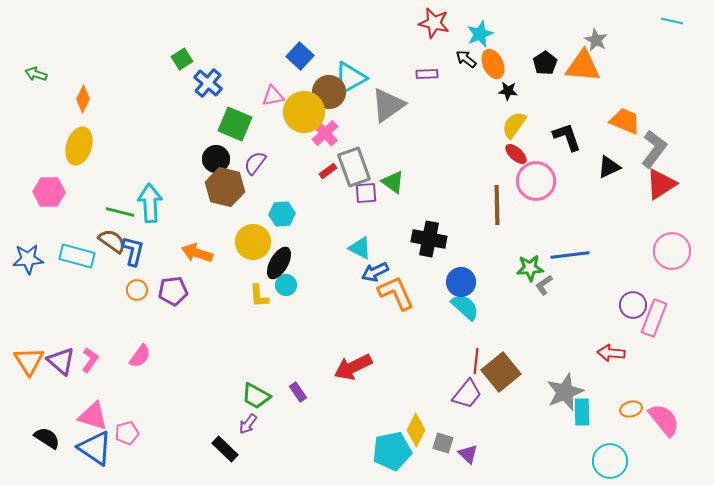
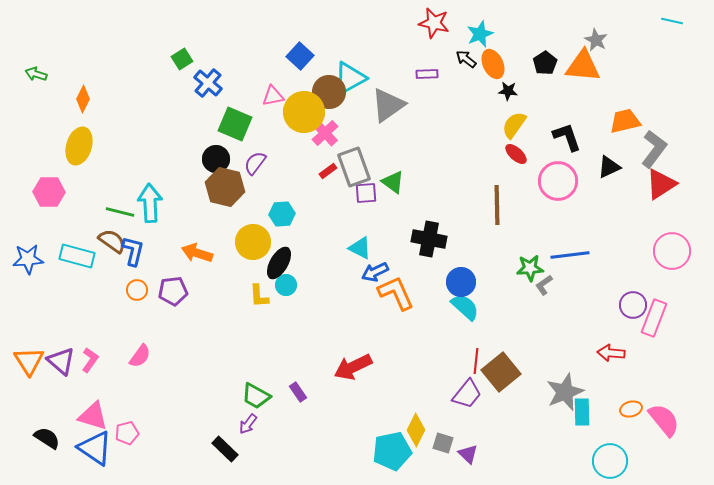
orange trapezoid at (625, 121): rotated 36 degrees counterclockwise
pink circle at (536, 181): moved 22 px right
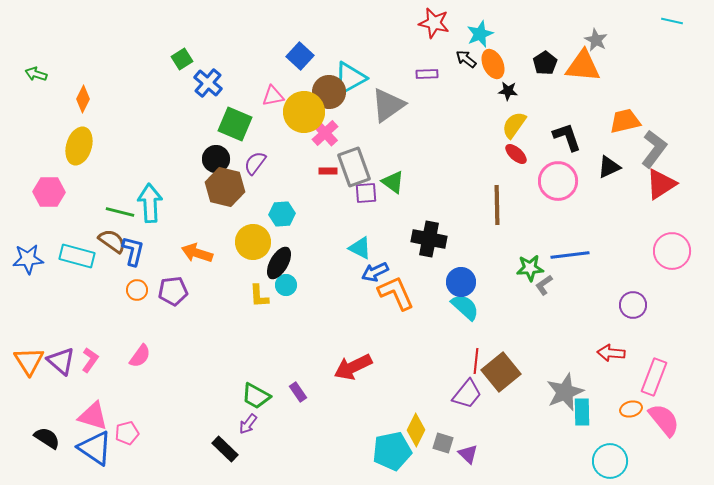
red rectangle at (328, 171): rotated 36 degrees clockwise
pink rectangle at (654, 318): moved 59 px down
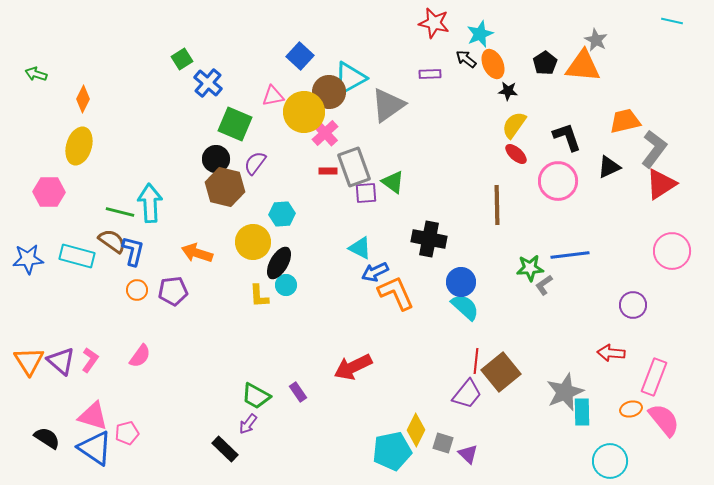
purple rectangle at (427, 74): moved 3 px right
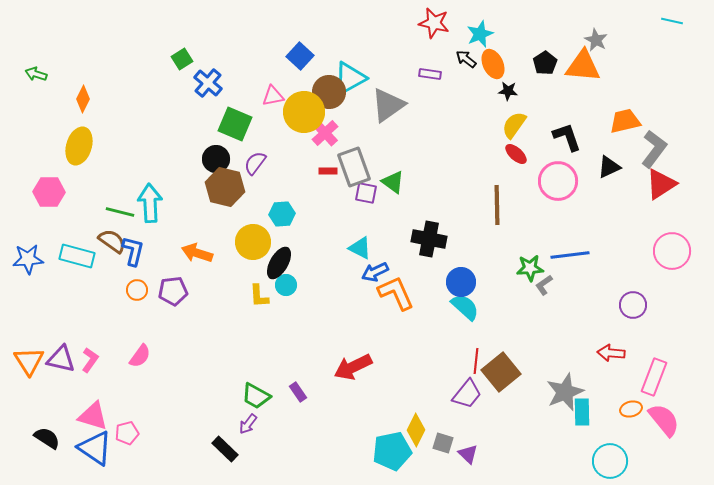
purple rectangle at (430, 74): rotated 10 degrees clockwise
purple square at (366, 193): rotated 15 degrees clockwise
purple triangle at (61, 361): moved 2 px up; rotated 28 degrees counterclockwise
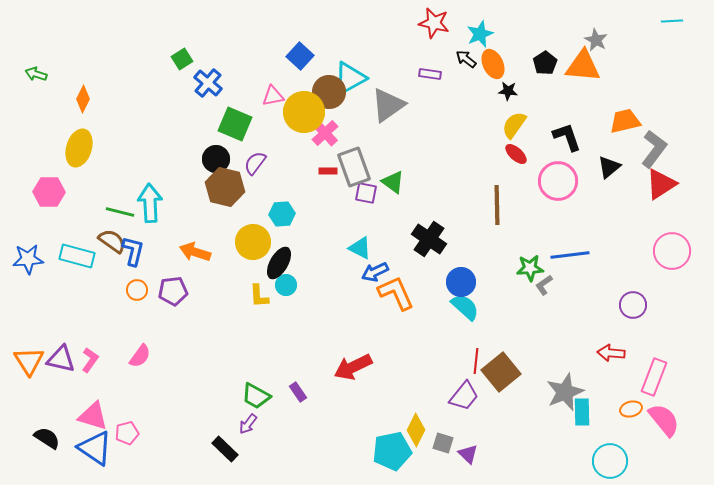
cyan line at (672, 21): rotated 15 degrees counterclockwise
yellow ellipse at (79, 146): moved 2 px down
black triangle at (609, 167): rotated 15 degrees counterclockwise
black cross at (429, 239): rotated 24 degrees clockwise
orange arrow at (197, 253): moved 2 px left, 1 px up
purple trapezoid at (467, 394): moved 3 px left, 2 px down
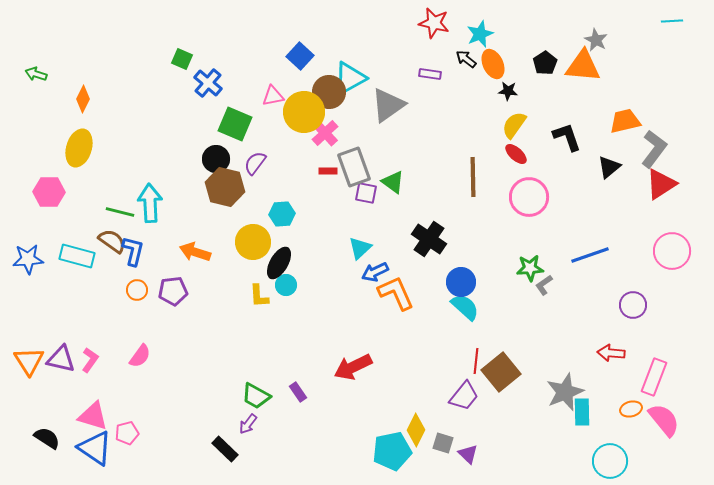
green square at (182, 59): rotated 35 degrees counterclockwise
pink circle at (558, 181): moved 29 px left, 16 px down
brown line at (497, 205): moved 24 px left, 28 px up
cyan triangle at (360, 248): rotated 50 degrees clockwise
blue line at (570, 255): moved 20 px right; rotated 12 degrees counterclockwise
